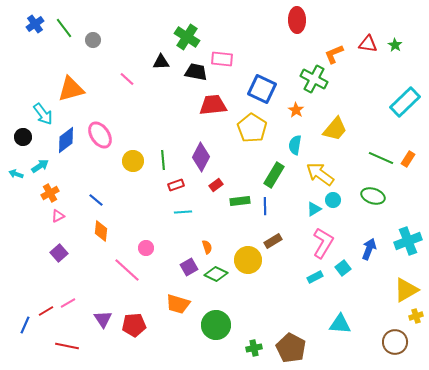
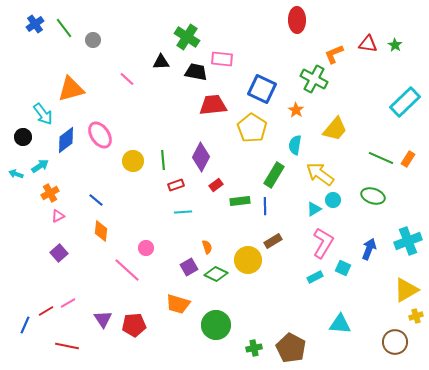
cyan square at (343, 268): rotated 28 degrees counterclockwise
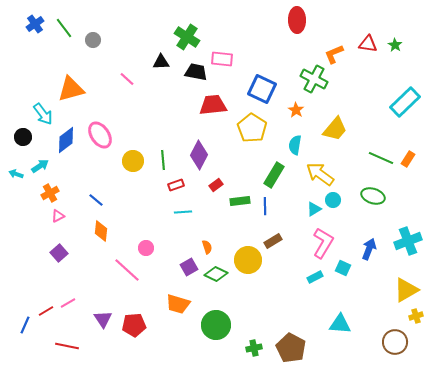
purple diamond at (201, 157): moved 2 px left, 2 px up
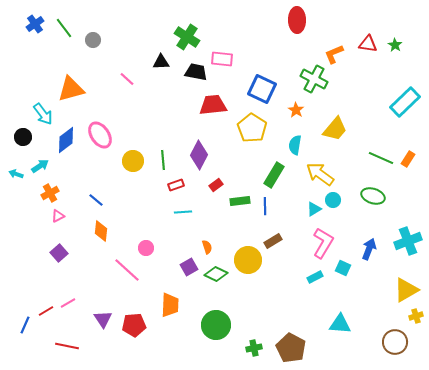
orange trapezoid at (178, 304): moved 8 px left, 1 px down; rotated 105 degrees counterclockwise
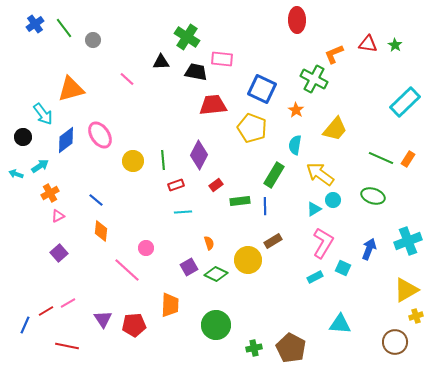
yellow pentagon at (252, 128): rotated 12 degrees counterclockwise
orange semicircle at (207, 247): moved 2 px right, 4 px up
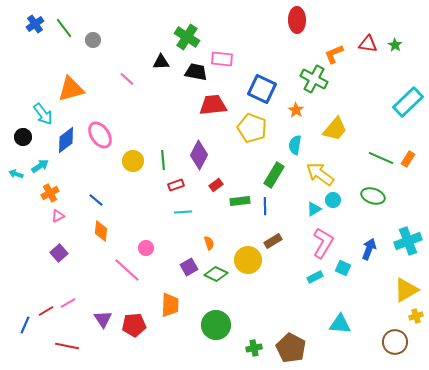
cyan rectangle at (405, 102): moved 3 px right
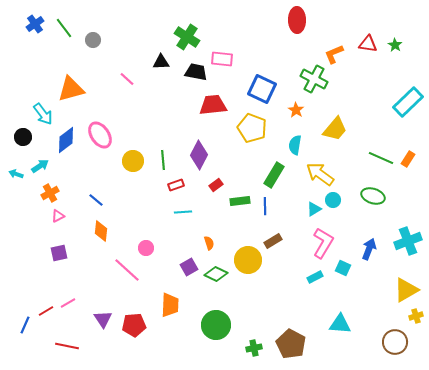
purple square at (59, 253): rotated 30 degrees clockwise
brown pentagon at (291, 348): moved 4 px up
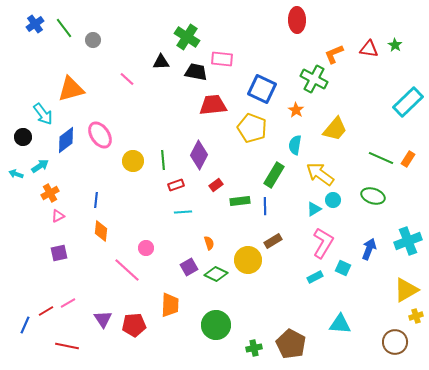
red triangle at (368, 44): moved 1 px right, 5 px down
blue line at (96, 200): rotated 56 degrees clockwise
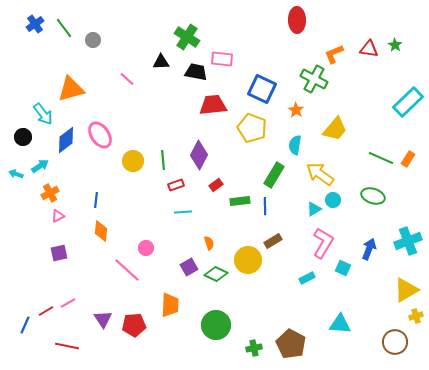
cyan rectangle at (315, 277): moved 8 px left, 1 px down
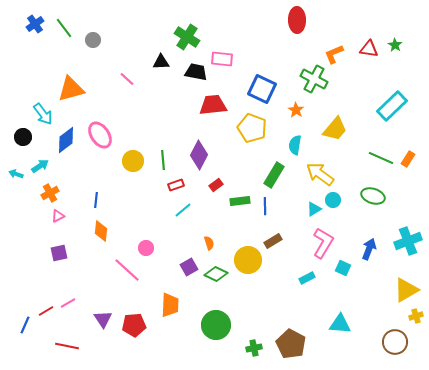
cyan rectangle at (408, 102): moved 16 px left, 4 px down
cyan line at (183, 212): moved 2 px up; rotated 36 degrees counterclockwise
